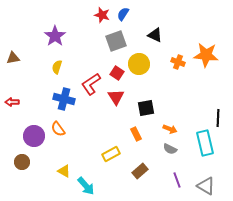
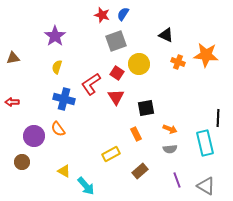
black triangle: moved 11 px right
gray semicircle: rotated 32 degrees counterclockwise
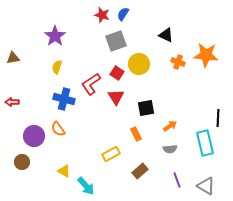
orange arrow: moved 3 px up; rotated 56 degrees counterclockwise
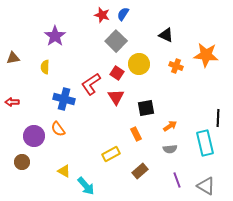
gray square: rotated 25 degrees counterclockwise
orange cross: moved 2 px left, 4 px down
yellow semicircle: moved 12 px left; rotated 16 degrees counterclockwise
